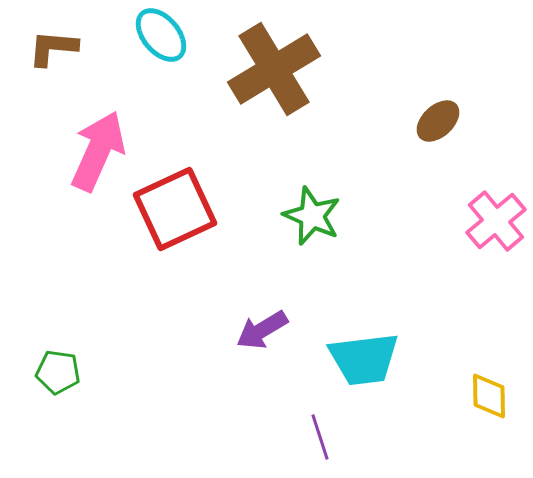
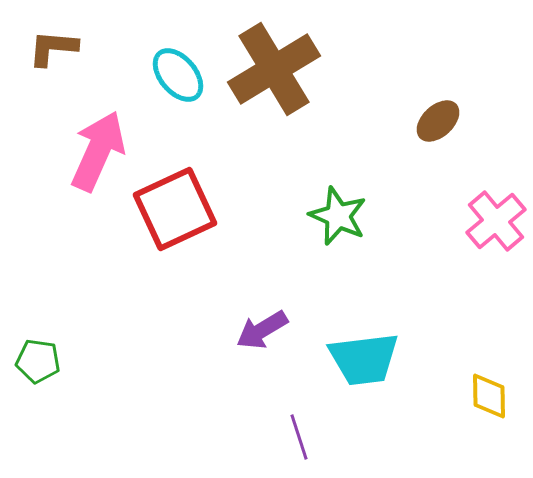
cyan ellipse: moved 17 px right, 40 px down
green star: moved 26 px right
green pentagon: moved 20 px left, 11 px up
purple line: moved 21 px left
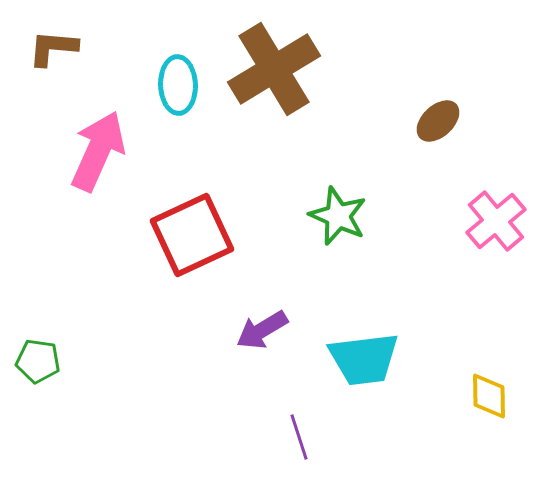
cyan ellipse: moved 10 px down; rotated 38 degrees clockwise
red square: moved 17 px right, 26 px down
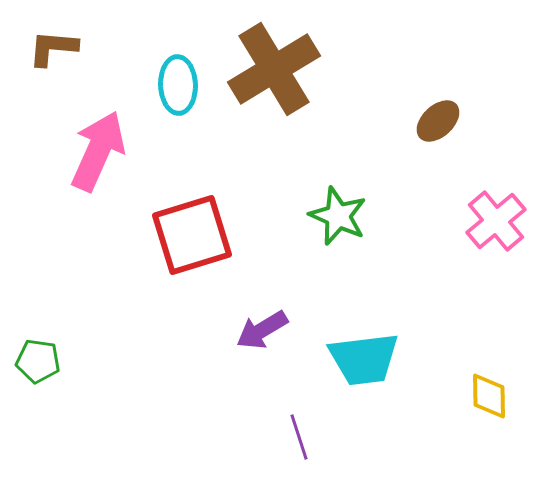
red square: rotated 8 degrees clockwise
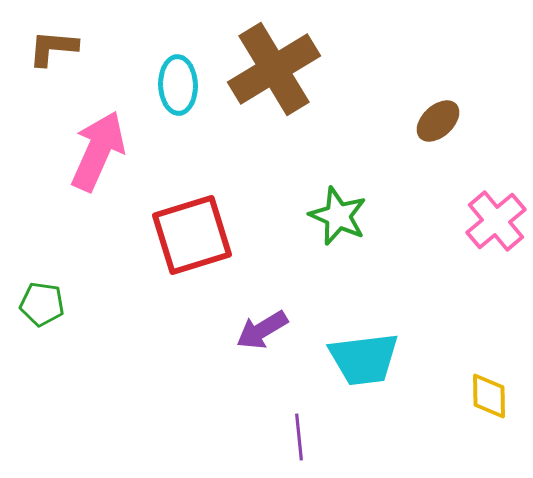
green pentagon: moved 4 px right, 57 px up
purple line: rotated 12 degrees clockwise
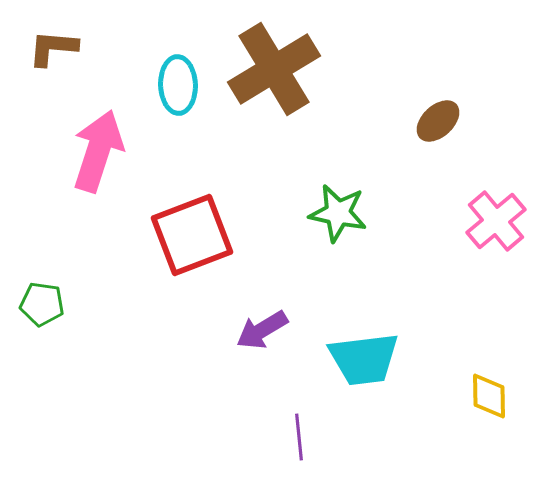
pink arrow: rotated 6 degrees counterclockwise
green star: moved 3 px up; rotated 12 degrees counterclockwise
red square: rotated 4 degrees counterclockwise
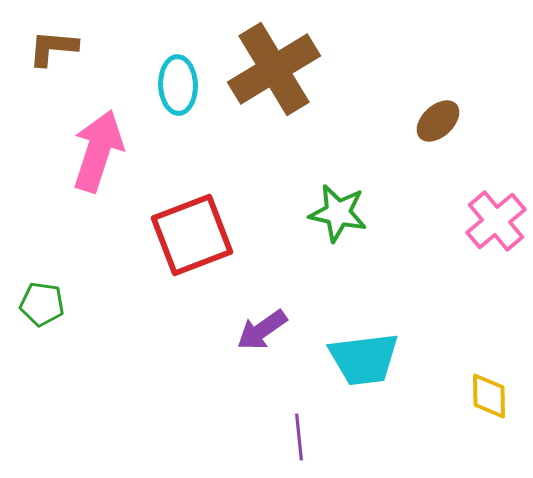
purple arrow: rotated 4 degrees counterclockwise
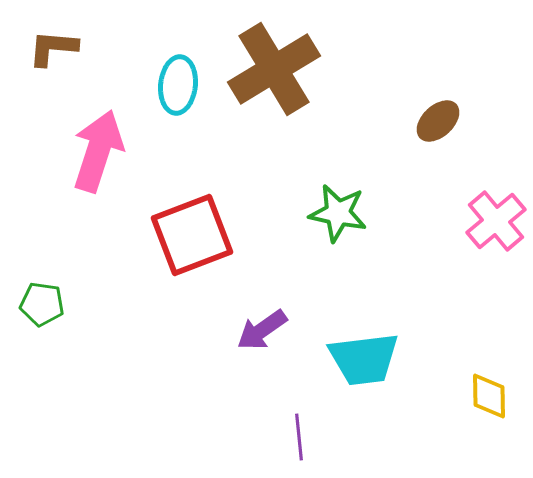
cyan ellipse: rotated 8 degrees clockwise
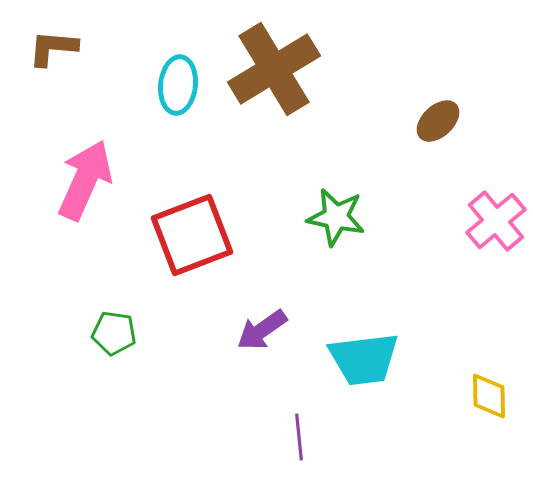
pink arrow: moved 13 px left, 29 px down; rotated 6 degrees clockwise
green star: moved 2 px left, 4 px down
green pentagon: moved 72 px right, 29 px down
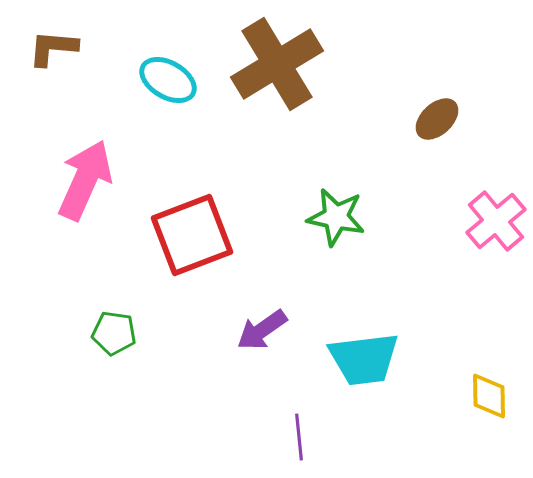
brown cross: moved 3 px right, 5 px up
cyan ellipse: moved 10 px left, 5 px up; rotated 66 degrees counterclockwise
brown ellipse: moved 1 px left, 2 px up
